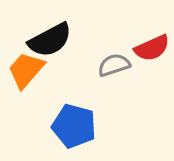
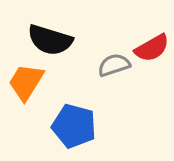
black semicircle: rotated 45 degrees clockwise
red semicircle: rotated 6 degrees counterclockwise
orange trapezoid: moved 12 px down; rotated 9 degrees counterclockwise
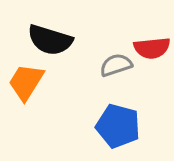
red semicircle: rotated 24 degrees clockwise
gray semicircle: moved 2 px right
blue pentagon: moved 44 px right
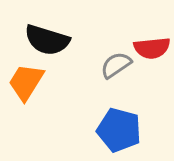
black semicircle: moved 3 px left
gray semicircle: rotated 16 degrees counterclockwise
blue pentagon: moved 1 px right, 4 px down
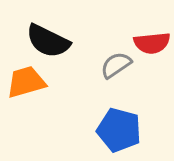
black semicircle: moved 1 px right, 1 px down; rotated 9 degrees clockwise
red semicircle: moved 5 px up
orange trapezoid: rotated 42 degrees clockwise
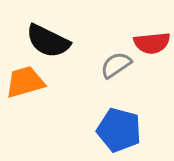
orange trapezoid: moved 1 px left
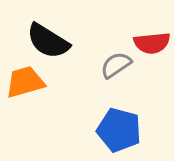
black semicircle: rotated 6 degrees clockwise
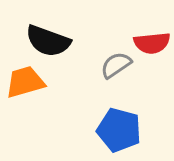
black semicircle: rotated 12 degrees counterclockwise
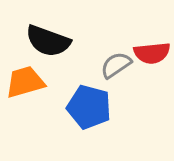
red semicircle: moved 10 px down
blue pentagon: moved 30 px left, 23 px up
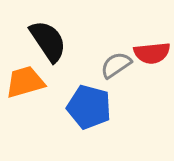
black semicircle: rotated 144 degrees counterclockwise
